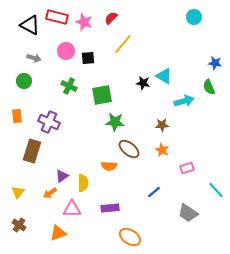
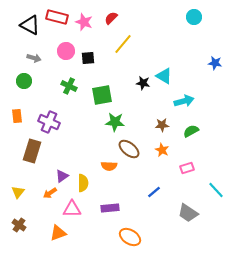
green semicircle: moved 18 px left, 44 px down; rotated 84 degrees clockwise
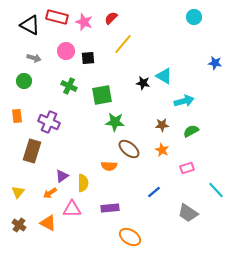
orange triangle: moved 10 px left, 10 px up; rotated 48 degrees clockwise
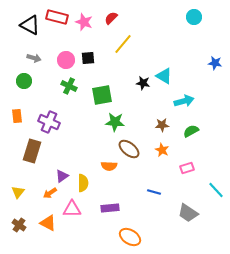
pink circle: moved 9 px down
blue line: rotated 56 degrees clockwise
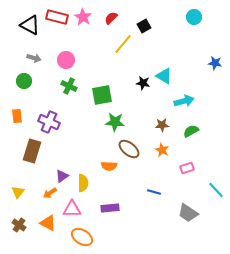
pink star: moved 1 px left, 5 px up; rotated 12 degrees clockwise
black square: moved 56 px right, 32 px up; rotated 24 degrees counterclockwise
orange ellipse: moved 48 px left
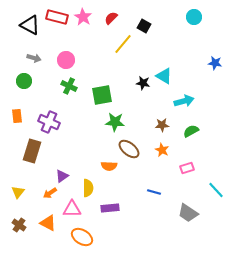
black square: rotated 32 degrees counterclockwise
yellow semicircle: moved 5 px right, 5 px down
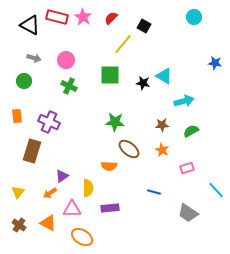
green square: moved 8 px right, 20 px up; rotated 10 degrees clockwise
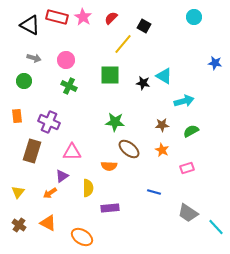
cyan line: moved 37 px down
pink triangle: moved 57 px up
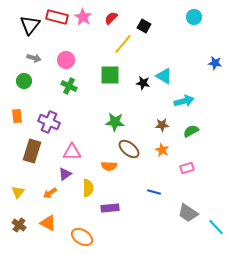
black triangle: rotated 40 degrees clockwise
purple triangle: moved 3 px right, 2 px up
